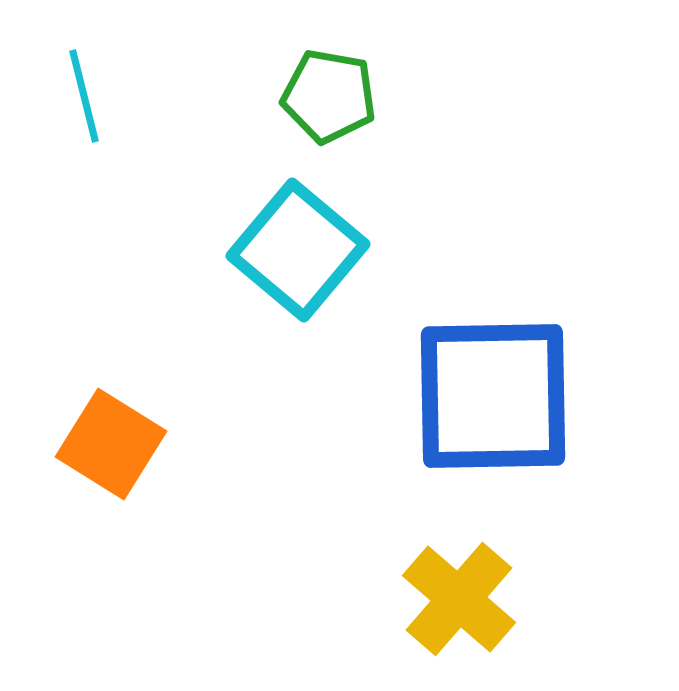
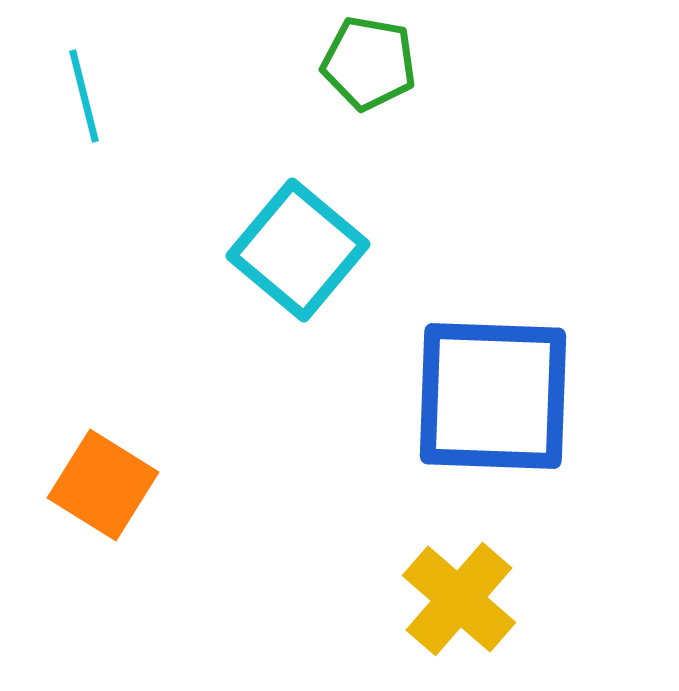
green pentagon: moved 40 px right, 33 px up
blue square: rotated 3 degrees clockwise
orange square: moved 8 px left, 41 px down
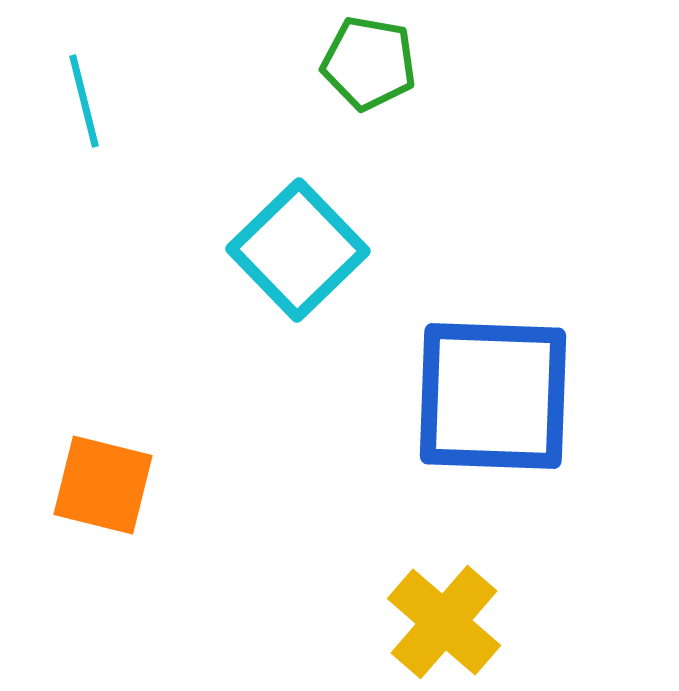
cyan line: moved 5 px down
cyan square: rotated 6 degrees clockwise
orange square: rotated 18 degrees counterclockwise
yellow cross: moved 15 px left, 23 px down
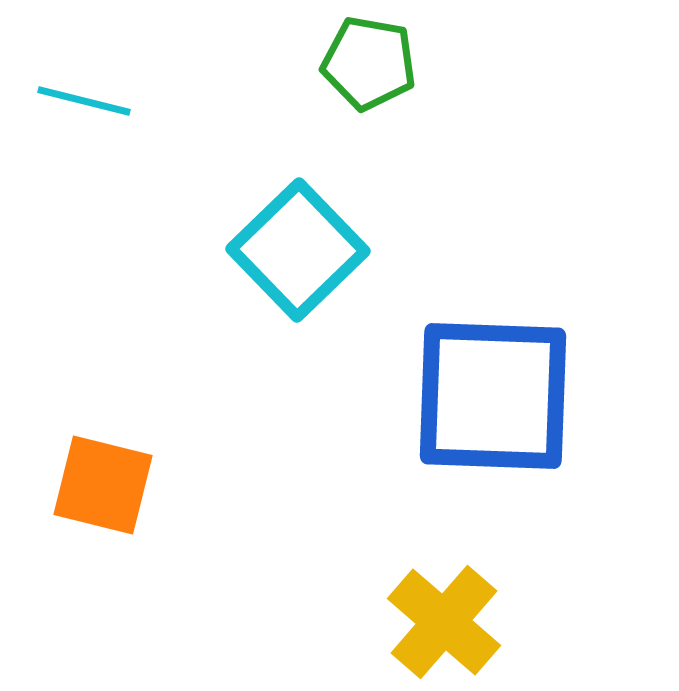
cyan line: rotated 62 degrees counterclockwise
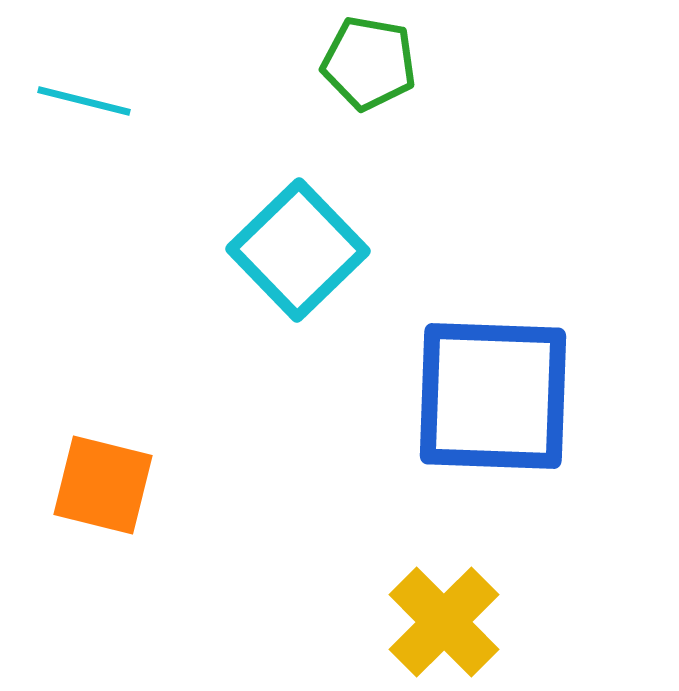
yellow cross: rotated 4 degrees clockwise
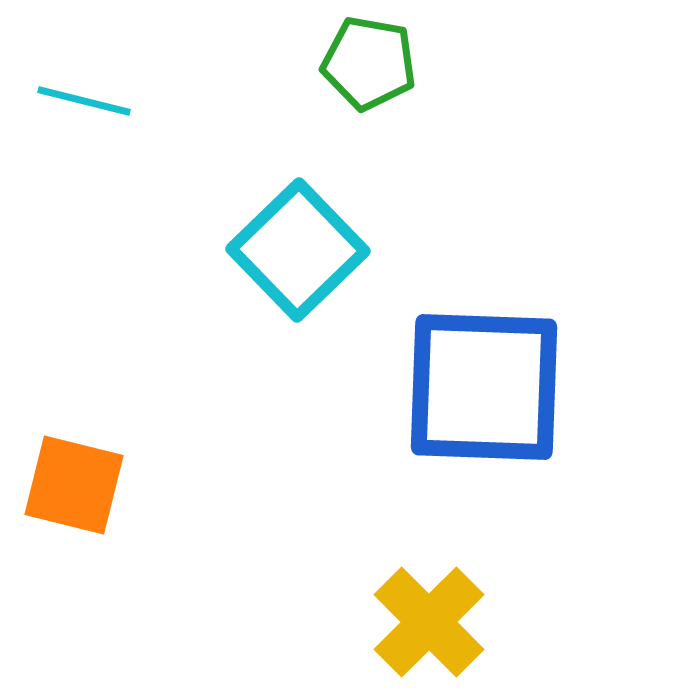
blue square: moved 9 px left, 9 px up
orange square: moved 29 px left
yellow cross: moved 15 px left
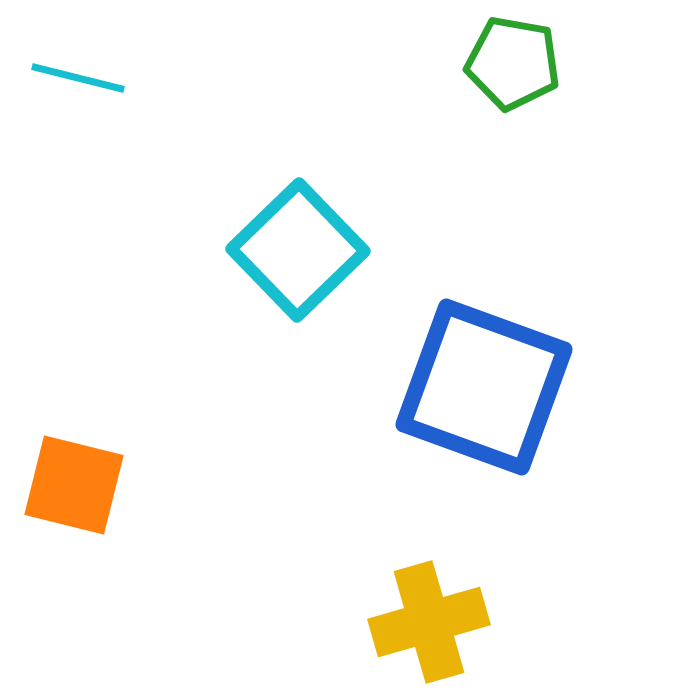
green pentagon: moved 144 px right
cyan line: moved 6 px left, 23 px up
blue square: rotated 18 degrees clockwise
yellow cross: rotated 29 degrees clockwise
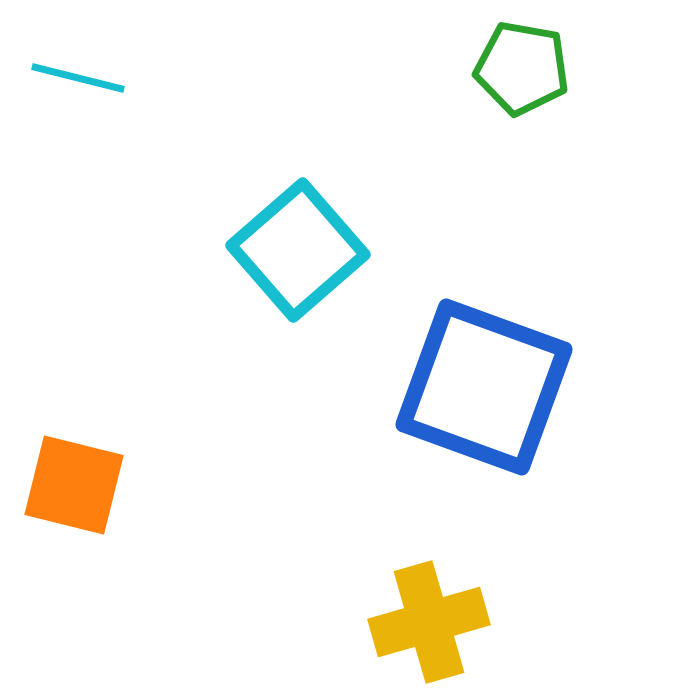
green pentagon: moved 9 px right, 5 px down
cyan square: rotated 3 degrees clockwise
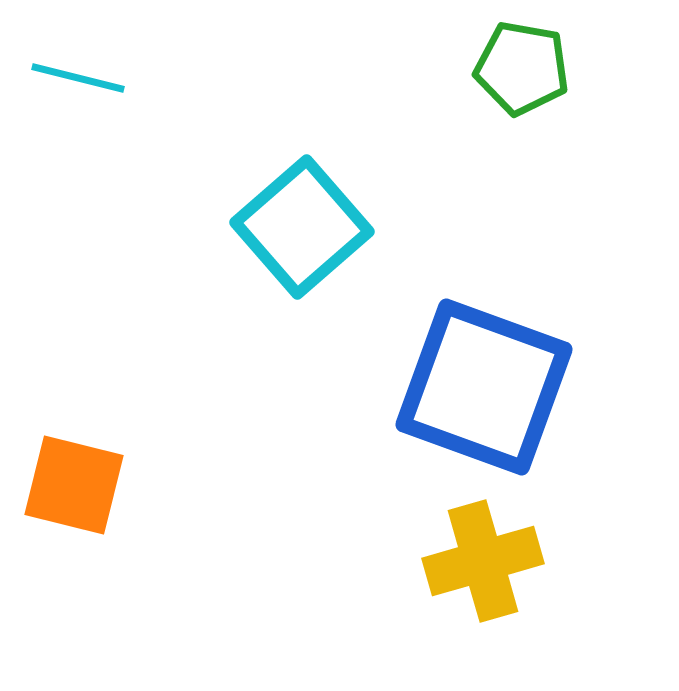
cyan square: moved 4 px right, 23 px up
yellow cross: moved 54 px right, 61 px up
